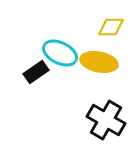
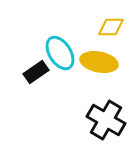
cyan ellipse: rotated 32 degrees clockwise
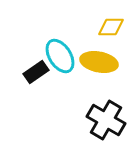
cyan ellipse: moved 3 px down
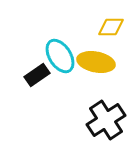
yellow ellipse: moved 3 px left
black rectangle: moved 1 px right, 3 px down
black cross: rotated 27 degrees clockwise
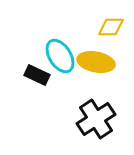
black rectangle: rotated 60 degrees clockwise
black cross: moved 10 px left, 1 px up
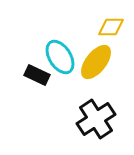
cyan ellipse: moved 1 px down
yellow ellipse: rotated 63 degrees counterclockwise
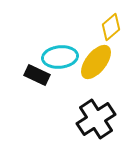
yellow diamond: rotated 40 degrees counterclockwise
cyan ellipse: rotated 64 degrees counterclockwise
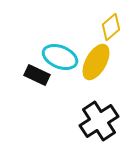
cyan ellipse: rotated 28 degrees clockwise
yellow ellipse: rotated 9 degrees counterclockwise
black cross: moved 3 px right, 2 px down
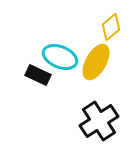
black rectangle: moved 1 px right
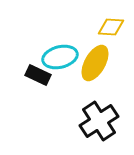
yellow diamond: rotated 44 degrees clockwise
cyan ellipse: rotated 36 degrees counterclockwise
yellow ellipse: moved 1 px left, 1 px down
